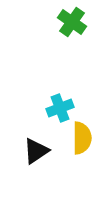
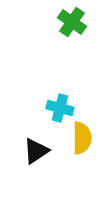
cyan cross: rotated 36 degrees clockwise
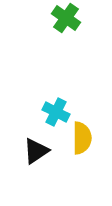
green cross: moved 6 px left, 4 px up
cyan cross: moved 4 px left, 4 px down; rotated 12 degrees clockwise
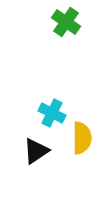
green cross: moved 4 px down
cyan cross: moved 4 px left, 1 px down
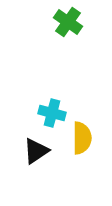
green cross: moved 2 px right
cyan cross: rotated 12 degrees counterclockwise
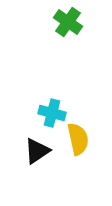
yellow semicircle: moved 4 px left, 1 px down; rotated 12 degrees counterclockwise
black triangle: moved 1 px right
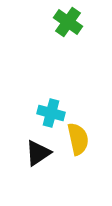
cyan cross: moved 1 px left
black triangle: moved 1 px right, 2 px down
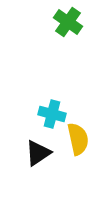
cyan cross: moved 1 px right, 1 px down
